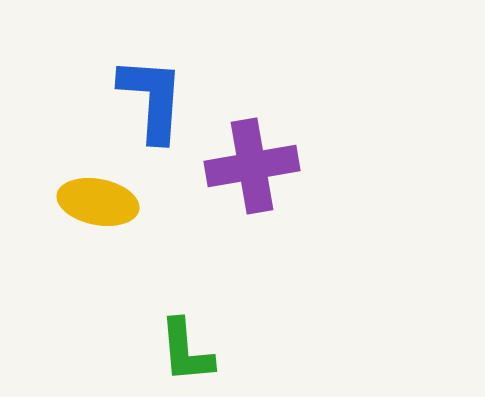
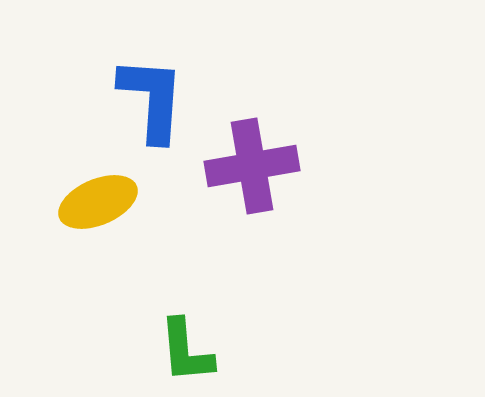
yellow ellipse: rotated 34 degrees counterclockwise
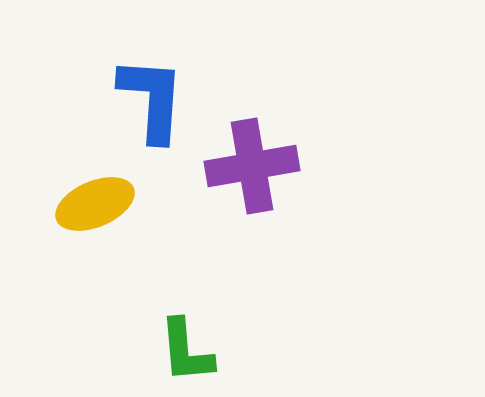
yellow ellipse: moved 3 px left, 2 px down
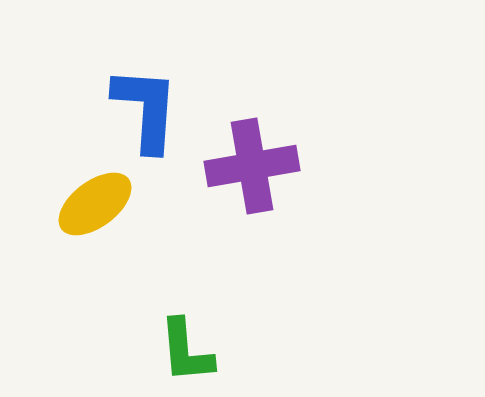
blue L-shape: moved 6 px left, 10 px down
yellow ellipse: rotated 14 degrees counterclockwise
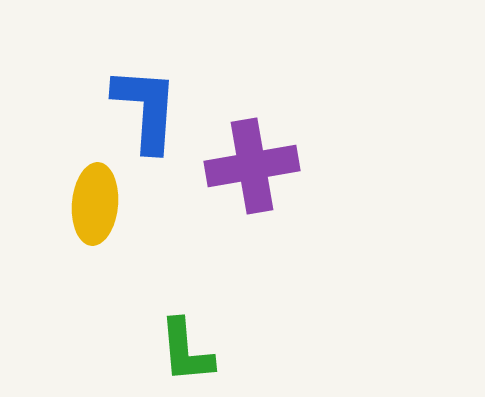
yellow ellipse: rotated 48 degrees counterclockwise
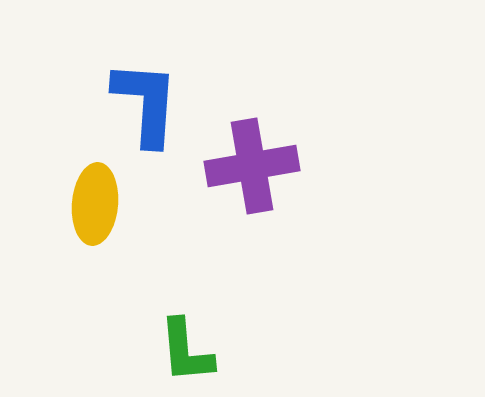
blue L-shape: moved 6 px up
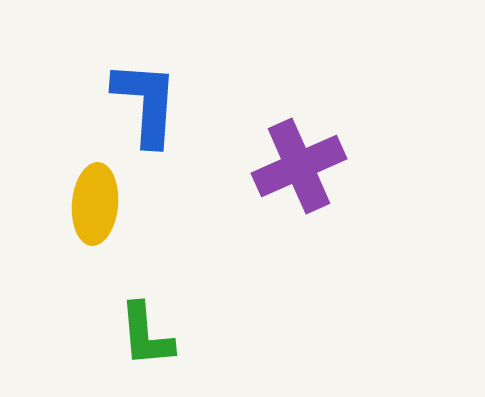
purple cross: moved 47 px right; rotated 14 degrees counterclockwise
green L-shape: moved 40 px left, 16 px up
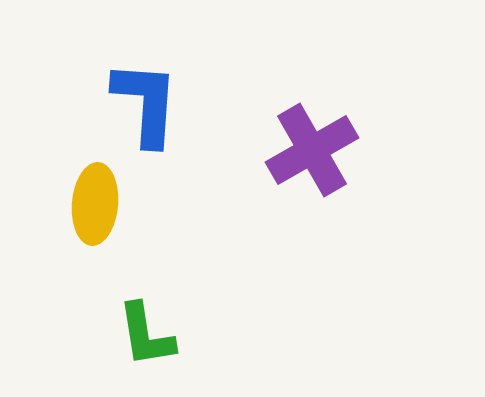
purple cross: moved 13 px right, 16 px up; rotated 6 degrees counterclockwise
green L-shape: rotated 4 degrees counterclockwise
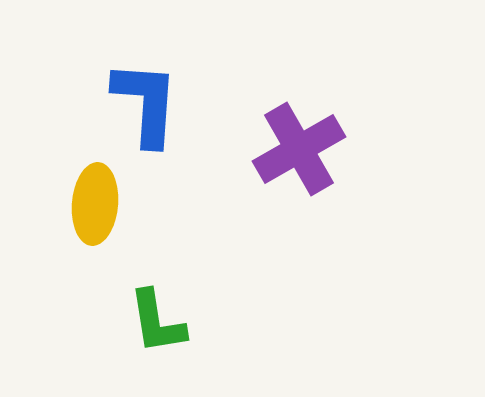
purple cross: moved 13 px left, 1 px up
green L-shape: moved 11 px right, 13 px up
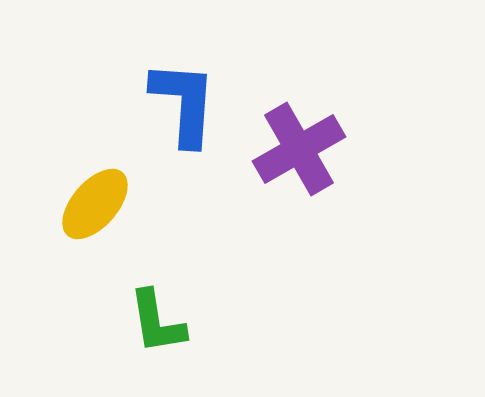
blue L-shape: moved 38 px right
yellow ellipse: rotated 36 degrees clockwise
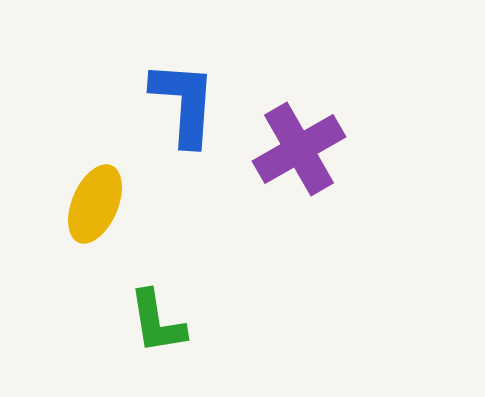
yellow ellipse: rotated 18 degrees counterclockwise
